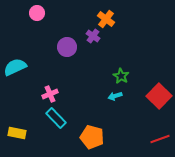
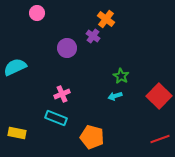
purple circle: moved 1 px down
pink cross: moved 12 px right
cyan rectangle: rotated 25 degrees counterclockwise
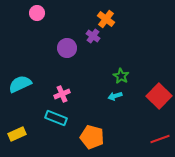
cyan semicircle: moved 5 px right, 17 px down
yellow rectangle: moved 1 px down; rotated 36 degrees counterclockwise
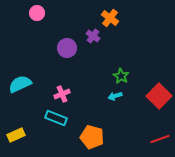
orange cross: moved 4 px right, 1 px up
yellow rectangle: moved 1 px left, 1 px down
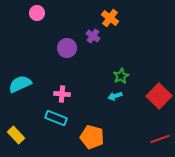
green star: rotated 14 degrees clockwise
pink cross: rotated 28 degrees clockwise
yellow rectangle: rotated 72 degrees clockwise
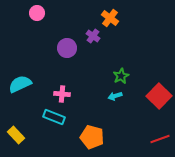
cyan rectangle: moved 2 px left, 1 px up
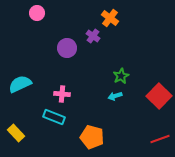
yellow rectangle: moved 2 px up
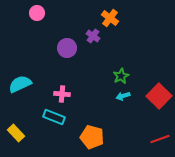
cyan arrow: moved 8 px right
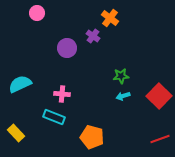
green star: rotated 21 degrees clockwise
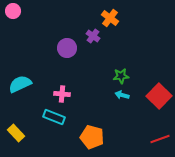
pink circle: moved 24 px left, 2 px up
cyan arrow: moved 1 px left, 1 px up; rotated 32 degrees clockwise
